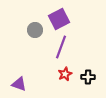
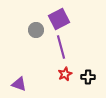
gray circle: moved 1 px right
purple line: rotated 35 degrees counterclockwise
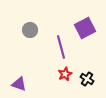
purple square: moved 26 px right, 9 px down
gray circle: moved 6 px left
black cross: moved 1 px left, 2 px down; rotated 32 degrees clockwise
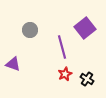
purple square: rotated 10 degrees counterclockwise
purple line: moved 1 px right
purple triangle: moved 6 px left, 20 px up
